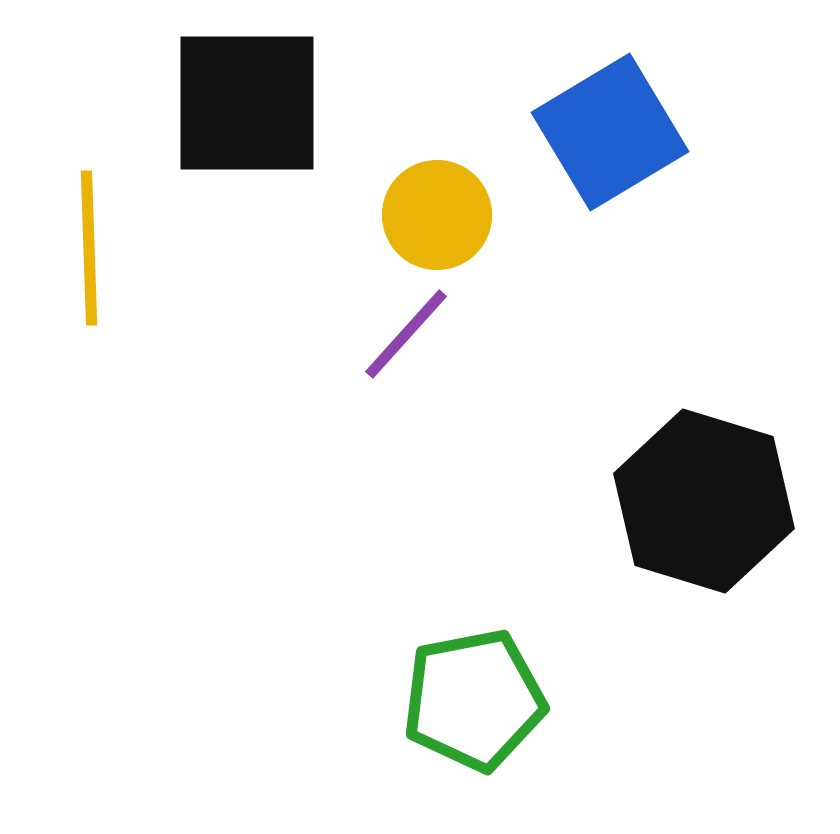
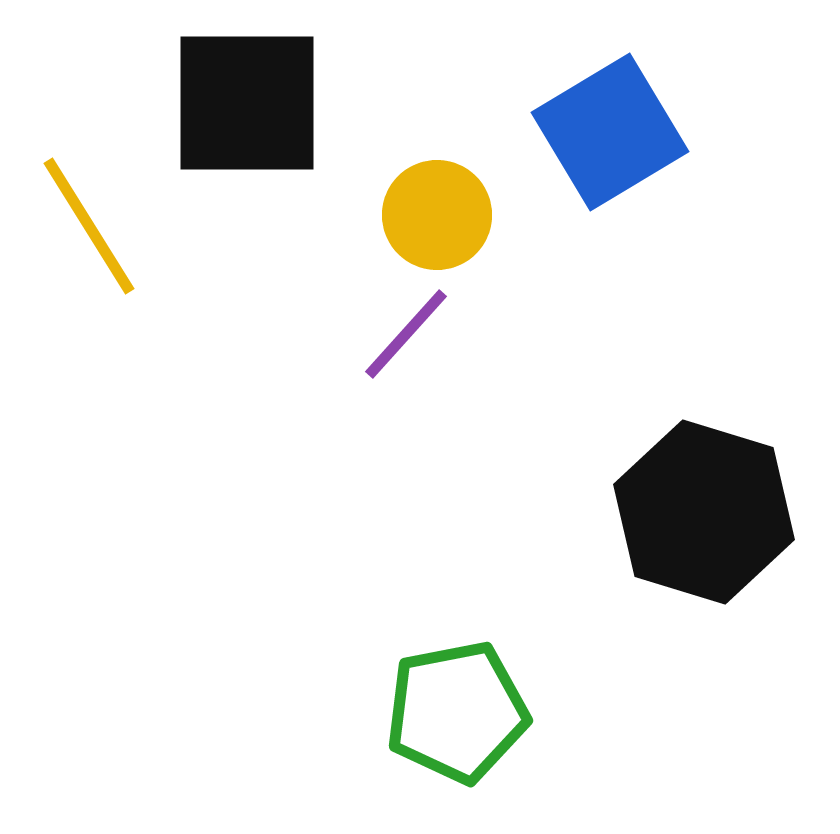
yellow line: moved 22 px up; rotated 30 degrees counterclockwise
black hexagon: moved 11 px down
green pentagon: moved 17 px left, 12 px down
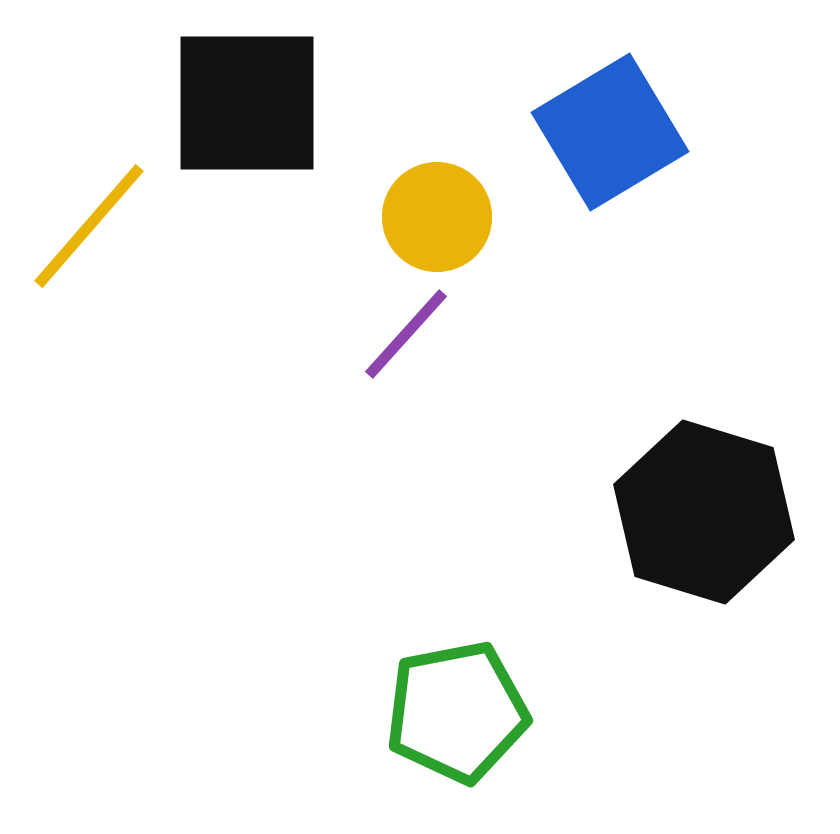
yellow circle: moved 2 px down
yellow line: rotated 73 degrees clockwise
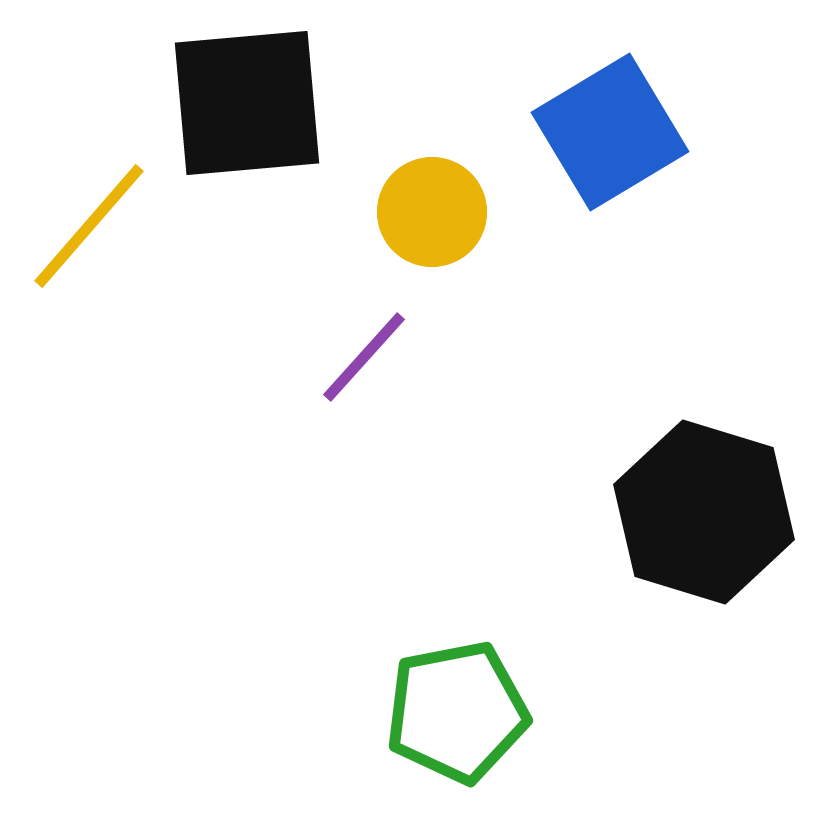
black square: rotated 5 degrees counterclockwise
yellow circle: moved 5 px left, 5 px up
purple line: moved 42 px left, 23 px down
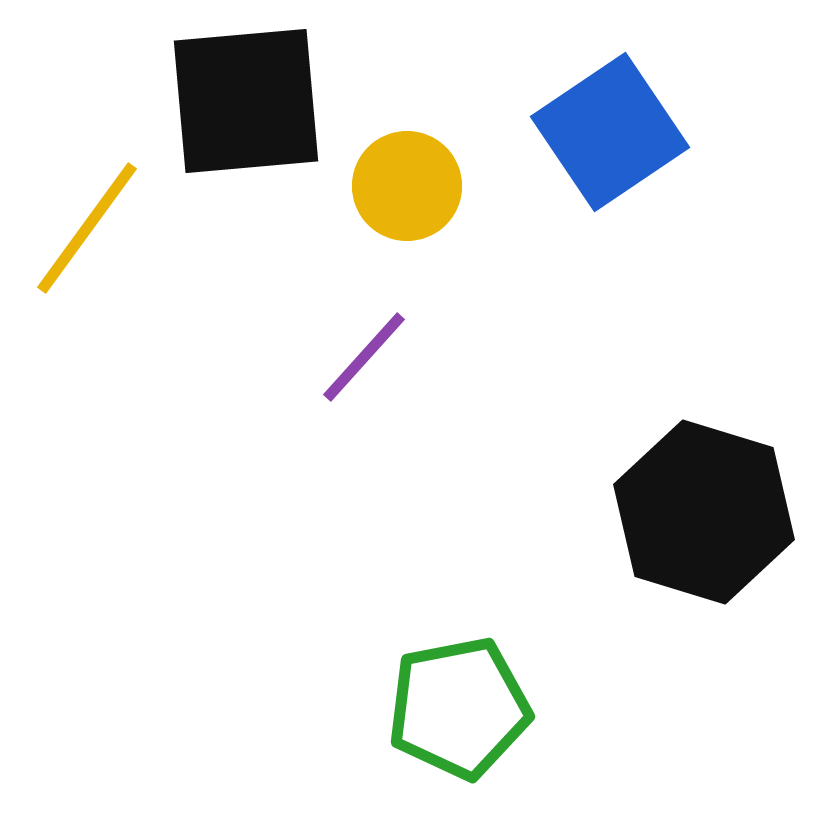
black square: moved 1 px left, 2 px up
blue square: rotated 3 degrees counterclockwise
yellow circle: moved 25 px left, 26 px up
yellow line: moved 2 px left, 2 px down; rotated 5 degrees counterclockwise
green pentagon: moved 2 px right, 4 px up
